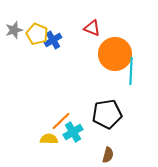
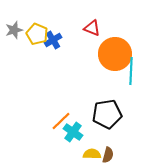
cyan cross: rotated 24 degrees counterclockwise
yellow semicircle: moved 43 px right, 15 px down
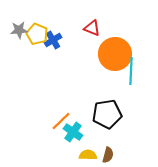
gray star: moved 5 px right; rotated 12 degrees clockwise
yellow semicircle: moved 4 px left, 1 px down
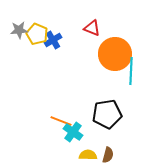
orange line: rotated 65 degrees clockwise
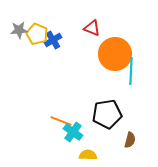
brown semicircle: moved 22 px right, 15 px up
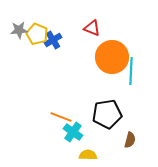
orange circle: moved 3 px left, 3 px down
orange line: moved 4 px up
